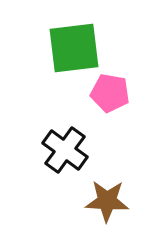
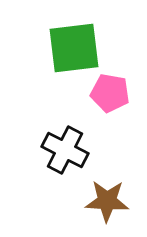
black cross: rotated 9 degrees counterclockwise
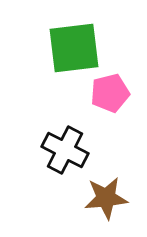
pink pentagon: rotated 24 degrees counterclockwise
brown star: moved 1 px left, 3 px up; rotated 9 degrees counterclockwise
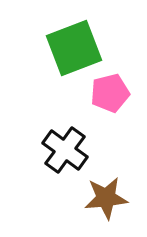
green square: rotated 14 degrees counterclockwise
black cross: rotated 9 degrees clockwise
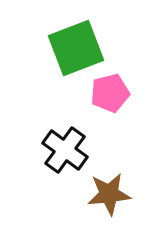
green square: moved 2 px right
brown star: moved 3 px right, 4 px up
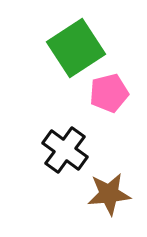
green square: rotated 12 degrees counterclockwise
pink pentagon: moved 1 px left
